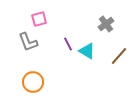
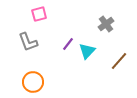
pink square: moved 5 px up
purple line: rotated 64 degrees clockwise
cyan triangle: rotated 42 degrees clockwise
brown line: moved 5 px down
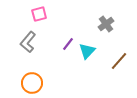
gray L-shape: rotated 60 degrees clockwise
orange circle: moved 1 px left, 1 px down
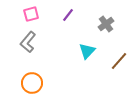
pink square: moved 8 px left
purple line: moved 29 px up
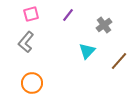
gray cross: moved 2 px left, 1 px down
gray L-shape: moved 2 px left
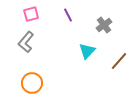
purple line: rotated 64 degrees counterclockwise
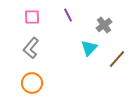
pink square: moved 1 px right, 3 px down; rotated 14 degrees clockwise
gray L-shape: moved 5 px right, 6 px down
cyan triangle: moved 2 px right, 3 px up
brown line: moved 2 px left, 2 px up
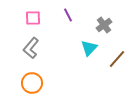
pink square: moved 1 px right, 1 px down
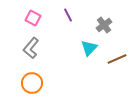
pink square: rotated 28 degrees clockwise
brown line: rotated 24 degrees clockwise
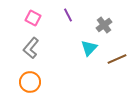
orange circle: moved 2 px left, 1 px up
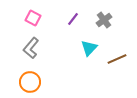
purple line: moved 5 px right, 4 px down; rotated 64 degrees clockwise
gray cross: moved 5 px up
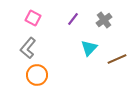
gray L-shape: moved 3 px left
orange circle: moved 7 px right, 7 px up
